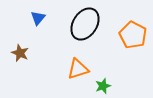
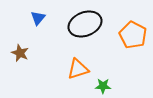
black ellipse: rotated 36 degrees clockwise
green star: rotated 21 degrees clockwise
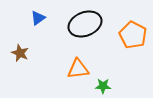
blue triangle: rotated 14 degrees clockwise
orange triangle: rotated 10 degrees clockwise
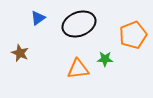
black ellipse: moved 6 px left
orange pentagon: rotated 24 degrees clockwise
green star: moved 2 px right, 27 px up
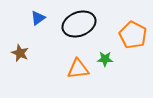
orange pentagon: rotated 24 degrees counterclockwise
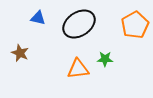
blue triangle: rotated 49 degrees clockwise
black ellipse: rotated 12 degrees counterclockwise
orange pentagon: moved 2 px right, 10 px up; rotated 16 degrees clockwise
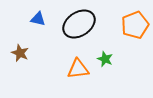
blue triangle: moved 1 px down
orange pentagon: rotated 8 degrees clockwise
green star: rotated 21 degrees clockwise
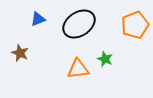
blue triangle: rotated 35 degrees counterclockwise
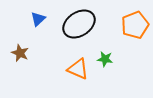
blue triangle: rotated 21 degrees counterclockwise
green star: rotated 14 degrees counterclockwise
orange triangle: rotated 30 degrees clockwise
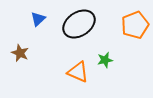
green star: moved 1 px down; rotated 21 degrees counterclockwise
orange triangle: moved 3 px down
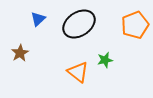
brown star: rotated 18 degrees clockwise
orange triangle: rotated 15 degrees clockwise
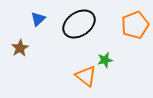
brown star: moved 5 px up
orange triangle: moved 8 px right, 4 px down
